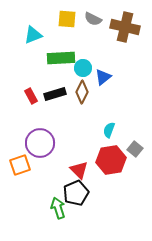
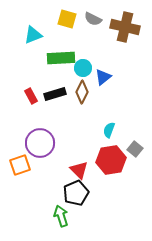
yellow square: rotated 12 degrees clockwise
green arrow: moved 3 px right, 8 px down
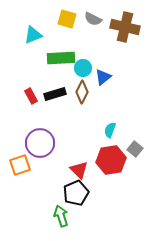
cyan semicircle: moved 1 px right
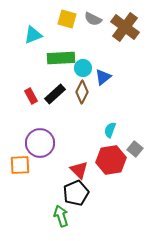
brown cross: rotated 24 degrees clockwise
black rectangle: rotated 25 degrees counterclockwise
orange square: rotated 15 degrees clockwise
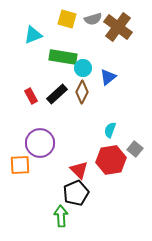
gray semicircle: rotated 42 degrees counterclockwise
brown cross: moved 7 px left
green rectangle: moved 2 px right, 1 px up; rotated 12 degrees clockwise
blue triangle: moved 5 px right
black rectangle: moved 2 px right
green arrow: rotated 15 degrees clockwise
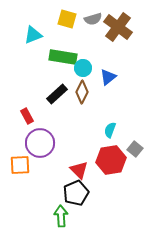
red rectangle: moved 4 px left, 20 px down
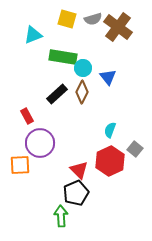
blue triangle: rotated 30 degrees counterclockwise
red hexagon: moved 1 px left, 1 px down; rotated 16 degrees counterclockwise
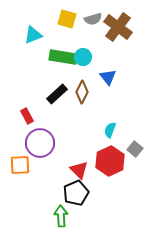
cyan circle: moved 11 px up
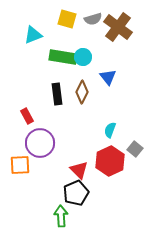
black rectangle: rotated 55 degrees counterclockwise
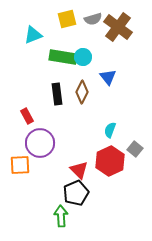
yellow square: rotated 30 degrees counterclockwise
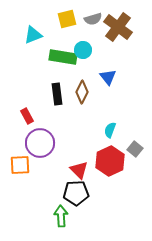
cyan circle: moved 7 px up
black pentagon: rotated 20 degrees clockwise
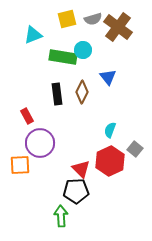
red triangle: moved 2 px right, 1 px up
black pentagon: moved 2 px up
